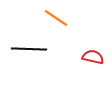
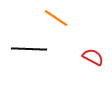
red semicircle: rotated 15 degrees clockwise
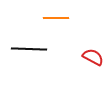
orange line: rotated 35 degrees counterclockwise
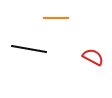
black line: rotated 8 degrees clockwise
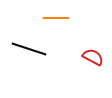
black line: rotated 8 degrees clockwise
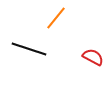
orange line: rotated 50 degrees counterclockwise
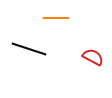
orange line: rotated 50 degrees clockwise
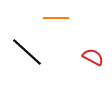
black line: moved 2 px left, 3 px down; rotated 24 degrees clockwise
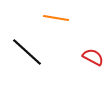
orange line: rotated 10 degrees clockwise
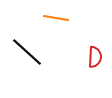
red semicircle: moved 2 px right; rotated 65 degrees clockwise
